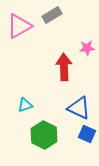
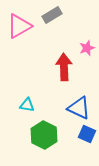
pink star: rotated 14 degrees counterclockwise
cyan triangle: moved 2 px right; rotated 28 degrees clockwise
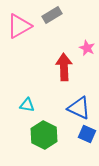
pink star: rotated 28 degrees counterclockwise
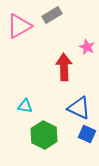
pink star: moved 1 px up
cyan triangle: moved 2 px left, 1 px down
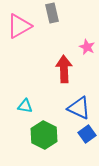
gray rectangle: moved 2 px up; rotated 72 degrees counterclockwise
red arrow: moved 2 px down
blue square: rotated 30 degrees clockwise
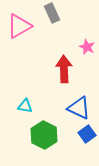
gray rectangle: rotated 12 degrees counterclockwise
